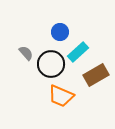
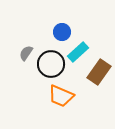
blue circle: moved 2 px right
gray semicircle: rotated 105 degrees counterclockwise
brown rectangle: moved 3 px right, 3 px up; rotated 25 degrees counterclockwise
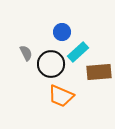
gray semicircle: rotated 119 degrees clockwise
brown rectangle: rotated 50 degrees clockwise
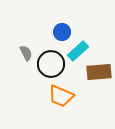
cyan rectangle: moved 1 px up
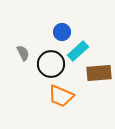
gray semicircle: moved 3 px left
brown rectangle: moved 1 px down
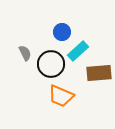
gray semicircle: moved 2 px right
